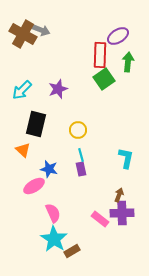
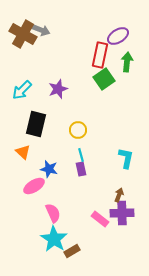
red rectangle: rotated 10 degrees clockwise
green arrow: moved 1 px left
orange triangle: moved 2 px down
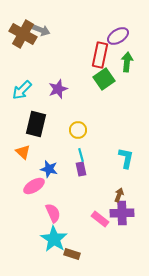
brown rectangle: moved 3 px down; rotated 49 degrees clockwise
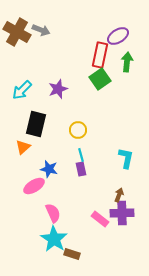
brown cross: moved 6 px left, 2 px up
green square: moved 4 px left
orange triangle: moved 5 px up; rotated 35 degrees clockwise
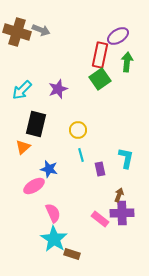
brown cross: rotated 12 degrees counterclockwise
purple rectangle: moved 19 px right
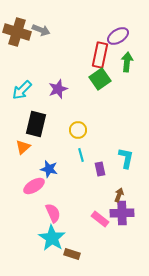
cyan star: moved 2 px left, 1 px up
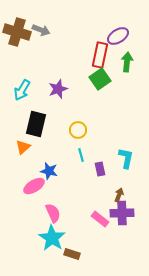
cyan arrow: rotated 15 degrees counterclockwise
blue star: moved 2 px down
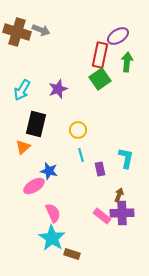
pink rectangle: moved 2 px right, 3 px up
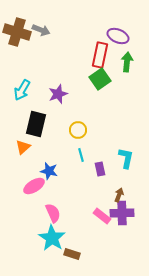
purple ellipse: rotated 55 degrees clockwise
purple star: moved 5 px down
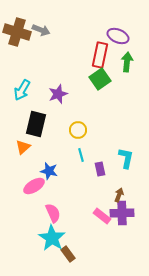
brown rectangle: moved 4 px left; rotated 35 degrees clockwise
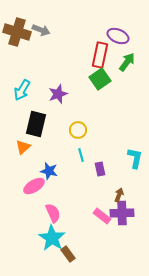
green arrow: rotated 30 degrees clockwise
cyan L-shape: moved 9 px right
